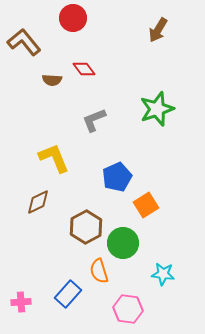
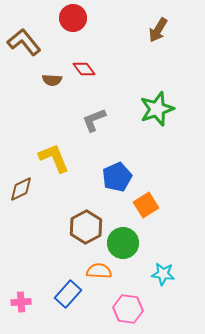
brown diamond: moved 17 px left, 13 px up
orange semicircle: rotated 110 degrees clockwise
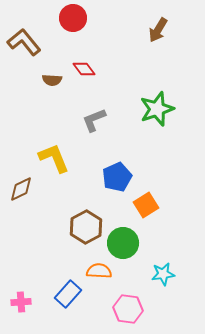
cyan star: rotated 15 degrees counterclockwise
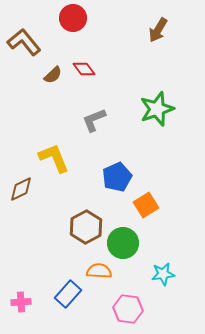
brown semicircle: moved 1 px right, 5 px up; rotated 48 degrees counterclockwise
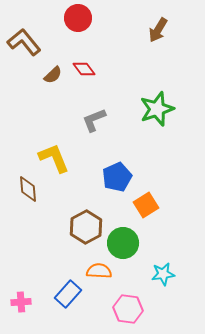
red circle: moved 5 px right
brown diamond: moved 7 px right; rotated 68 degrees counterclockwise
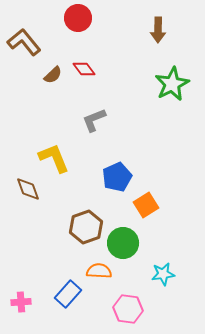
brown arrow: rotated 30 degrees counterclockwise
green star: moved 15 px right, 25 px up; rotated 8 degrees counterclockwise
brown diamond: rotated 16 degrees counterclockwise
brown hexagon: rotated 8 degrees clockwise
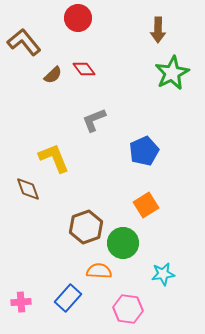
green star: moved 11 px up
blue pentagon: moved 27 px right, 26 px up
blue rectangle: moved 4 px down
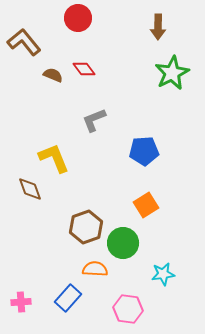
brown arrow: moved 3 px up
brown semicircle: rotated 114 degrees counterclockwise
blue pentagon: rotated 20 degrees clockwise
brown diamond: moved 2 px right
orange semicircle: moved 4 px left, 2 px up
